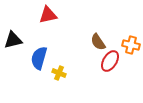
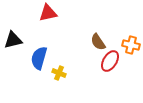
red triangle: moved 2 px up
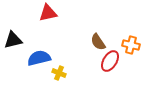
blue semicircle: rotated 60 degrees clockwise
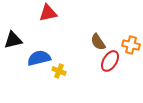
yellow cross: moved 2 px up
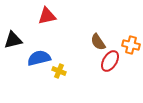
red triangle: moved 1 px left, 3 px down
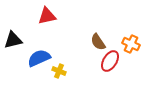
orange cross: moved 1 px up; rotated 12 degrees clockwise
blue semicircle: rotated 10 degrees counterclockwise
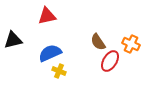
blue semicircle: moved 11 px right, 5 px up
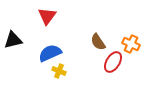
red triangle: rotated 42 degrees counterclockwise
red ellipse: moved 3 px right, 1 px down
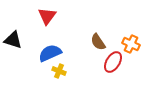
black triangle: rotated 30 degrees clockwise
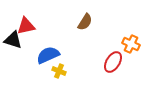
red triangle: moved 21 px left, 10 px down; rotated 42 degrees clockwise
brown semicircle: moved 13 px left, 20 px up; rotated 114 degrees counterclockwise
blue semicircle: moved 2 px left, 2 px down
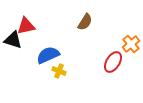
orange cross: rotated 24 degrees clockwise
